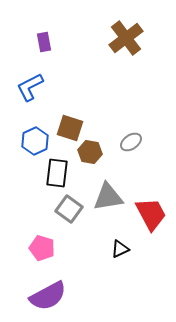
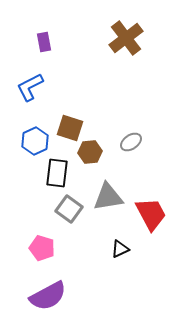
brown hexagon: rotated 15 degrees counterclockwise
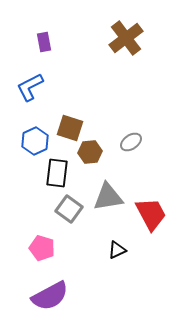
black triangle: moved 3 px left, 1 px down
purple semicircle: moved 2 px right
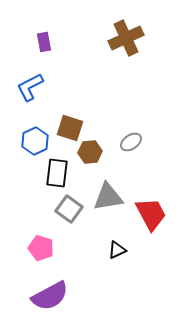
brown cross: rotated 12 degrees clockwise
pink pentagon: moved 1 px left
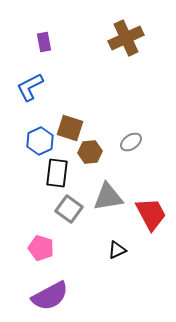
blue hexagon: moved 5 px right
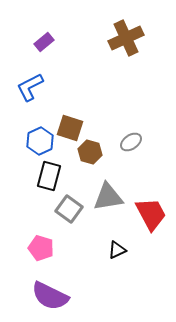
purple rectangle: rotated 60 degrees clockwise
brown hexagon: rotated 20 degrees clockwise
black rectangle: moved 8 px left, 3 px down; rotated 8 degrees clockwise
purple semicircle: rotated 54 degrees clockwise
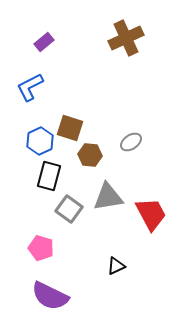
brown hexagon: moved 3 px down; rotated 10 degrees counterclockwise
black triangle: moved 1 px left, 16 px down
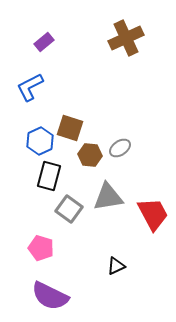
gray ellipse: moved 11 px left, 6 px down
red trapezoid: moved 2 px right
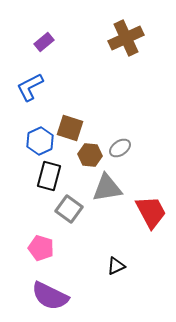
gray triangle: moved 1 px left, 9 px up
red trapezoid: moved 2 px left, 2 px up
